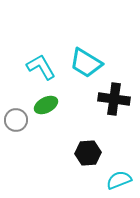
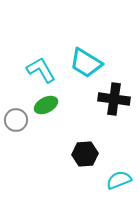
cyan L-shape: moved 3 px down
black hexagon: moved 3 px left, 1 px down
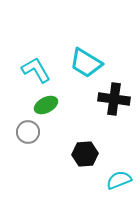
cyan L-shape: moved 5 px left
gray circle: moved 12 px right, 12 px down
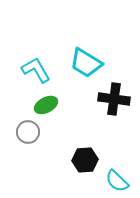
black hexagon: moved 6 px down
cyan semicircle: moved 2 px left, 1 px down; rotated 115 degrees counterclockwise
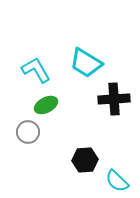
black cross: rotated 12 degrees counterclockwise
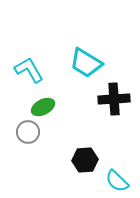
cyan L-shape: moved 7 px left
green ellipse: moved 3 px left, 2 px down
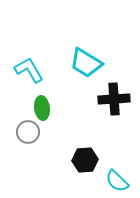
green ellipse: moved 1 px left, 1 px down; rotated 70 degrees counterclockwise
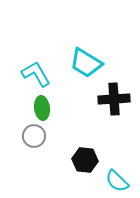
cyan L-shape: moved 7 px right, 4 px down
gray circle: moved 6 px right, 4 px down
black hexagon: rotated 10 degrees clockwise
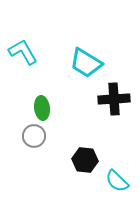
cyan L-shape: moved 13 px left, 22 px up
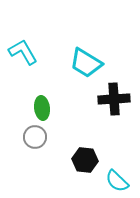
gray circle: moved 1 px right, 1 px down
